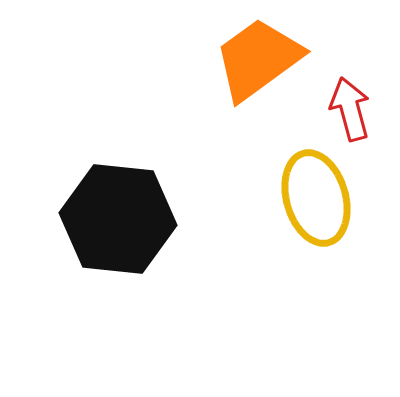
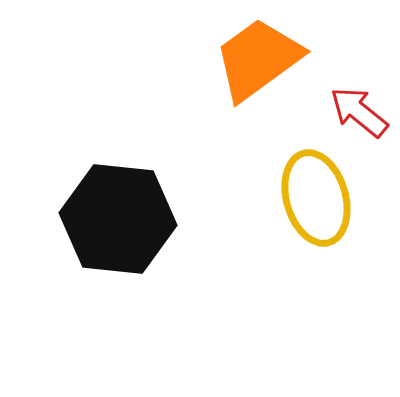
red arrow: moved 9 px right, 3 px down; rotated 36 degrees counterclockwise
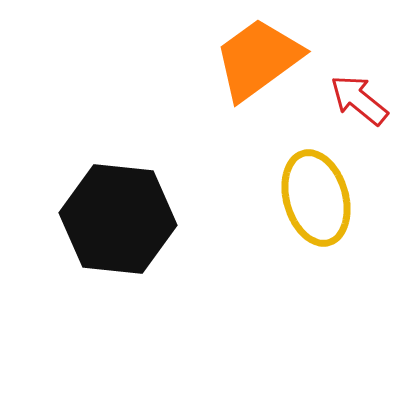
red arrow: moved 12 px up
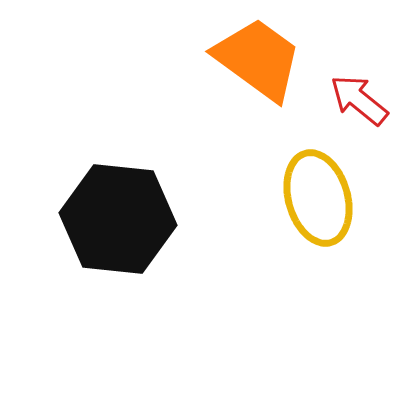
orange trapezoid: rotated 72 degrees clockwise
yellow ellipse: moved 2 px right
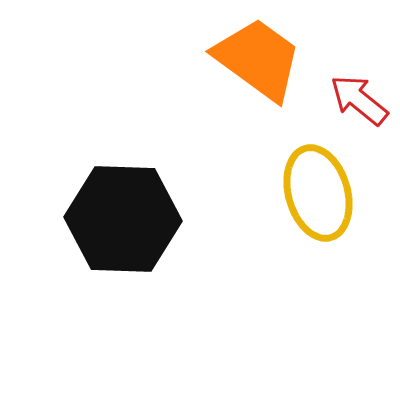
yellow ellipse: moved 5 px up
black hexagon: moved 5 px right; rotated 4 degrees counterclockwise
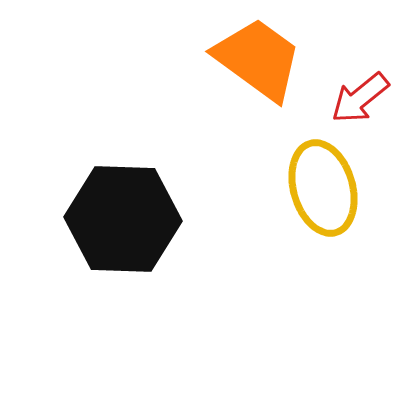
red arrow: moved 1 px right, 2 px up; rotated 78 degrees counterclockwise
yellow ellipse: moved 5 px right, 5 px up
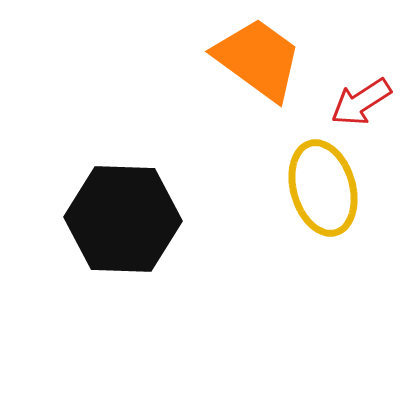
red arrow: moved 1 px right, 4 px down; rotated 6 degrees clockwise
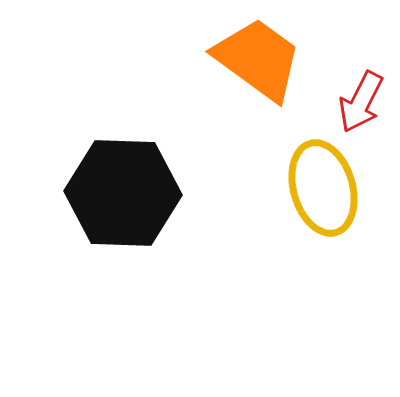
red arrow: rotated 30 degrees counterclockwise
black hexagon: moved 26 px up
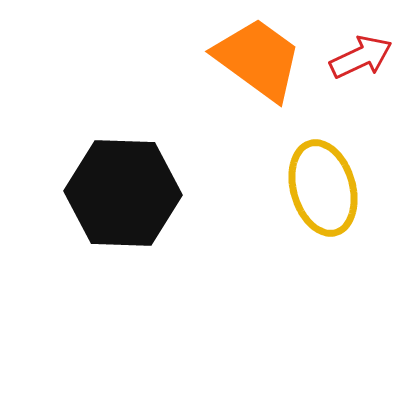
red arrow: moved 45 px up; rotated 142 degrees counterclockwise
